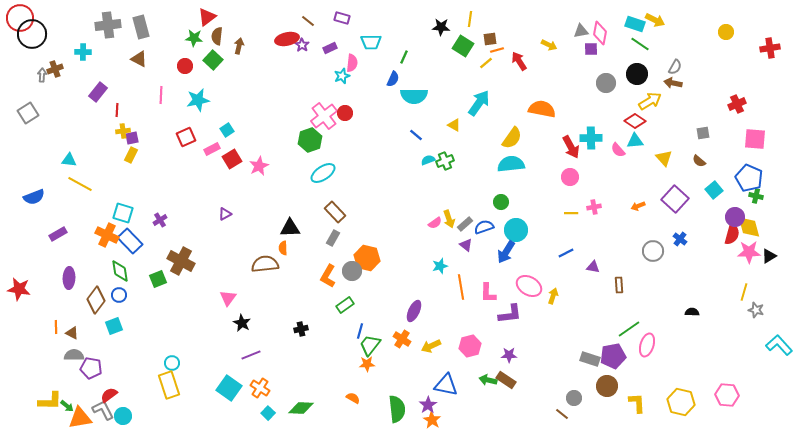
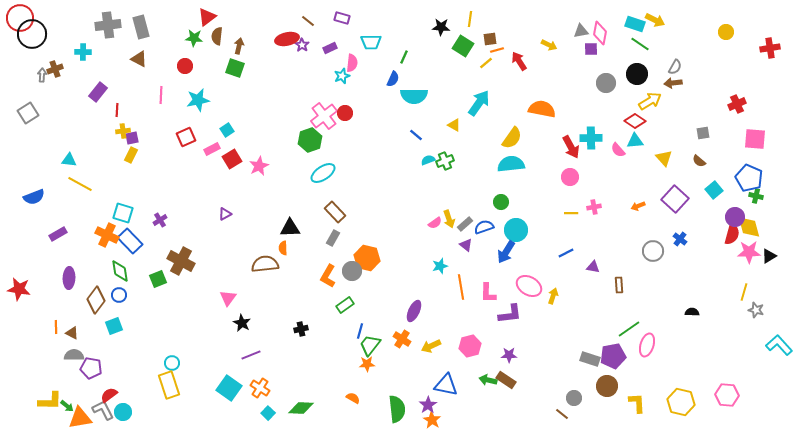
green square at (213, 60): moved 22 px right, 8 px down; rotated 24 degrees counterclockwise
brown arrow at (673, 83): rotated 18 degrees counterclockwise
cyan circle at (123, 416): moved 4 px up
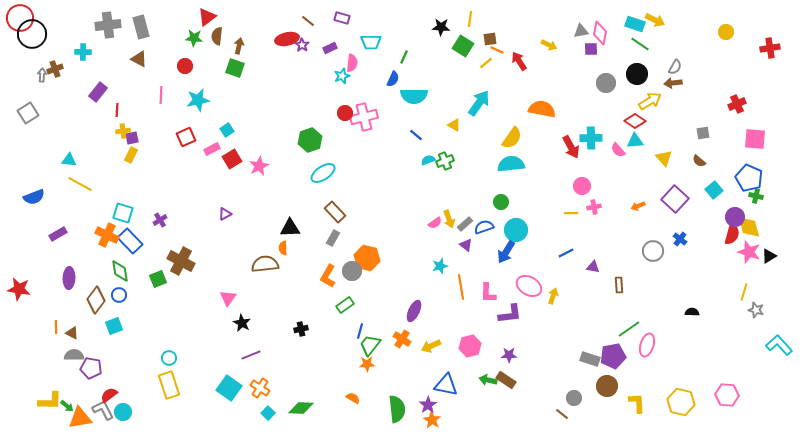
orange line at (497, 50): rotated 40 degrees clockwise
pink cross at (324, 116): moved 40 px right, 1 px down; rotated 24 degrees clockwise
pink circle at (570, 177): moved 12 px right, 9 px down
pink star at (749, 252): rotated 20 degrees clockwise
cyan circle at (172, 363): moved 3 px left, 5 px up
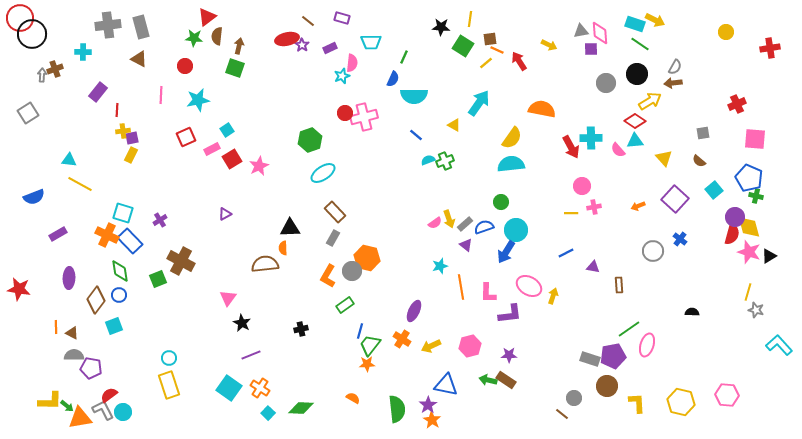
pink diamond at (600, 33): rotated 15 degrees counterclockwise
yellow line at (744, 292): moved 4 px right
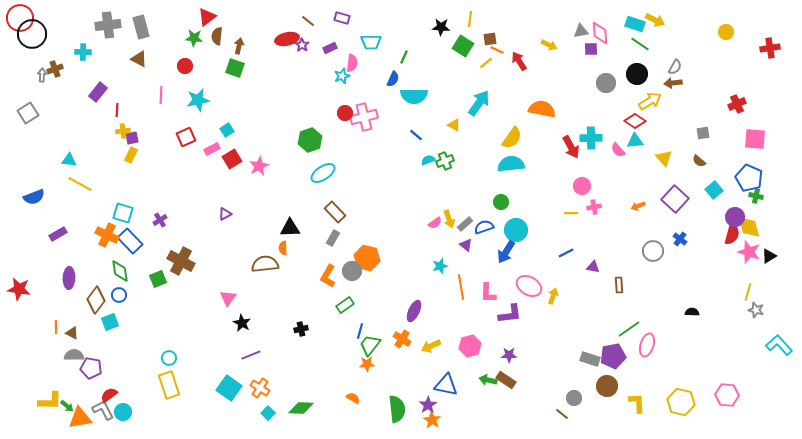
cyan square at (114, 326): moved 4 px left, 4 px up
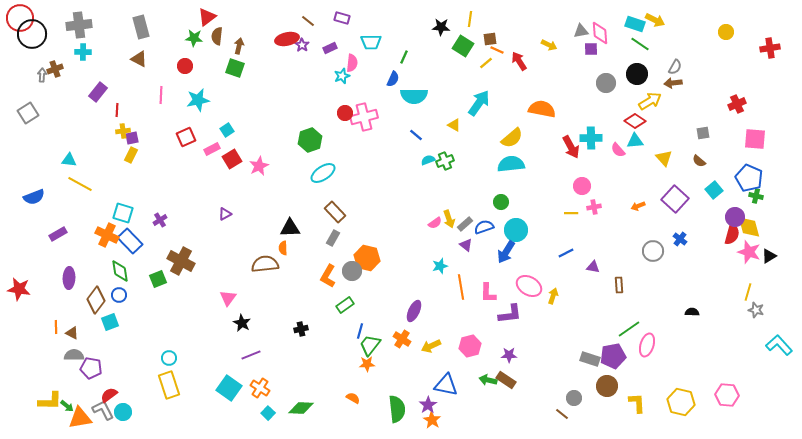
gray cross at (108, 25): moved 29 px left
yellow semicircle at (512, 138): rotated 15 degrees clockwise
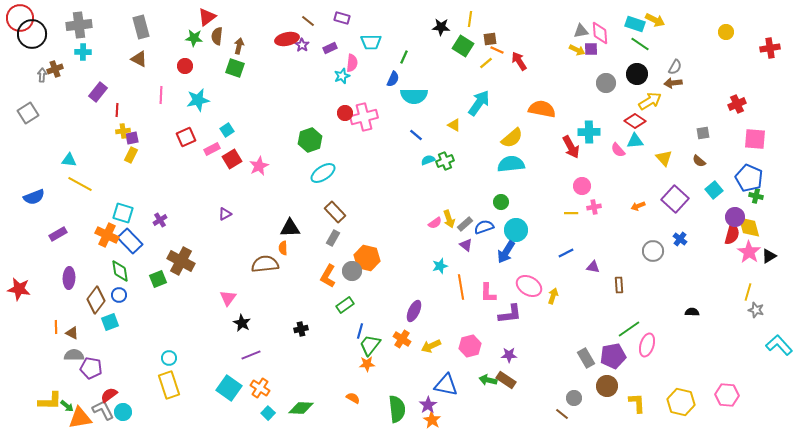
yellow arrow at (549, 45): moved 28 px right, 5 px down
cyan cross at (591, 138): moved 2 px left, 6 px up
pink star at (749, 252): rotated 15 degrees clockwise
gray rectangle at (590, 359): moved 4 px left, 1 px up; rotated 42 degrees clockwise
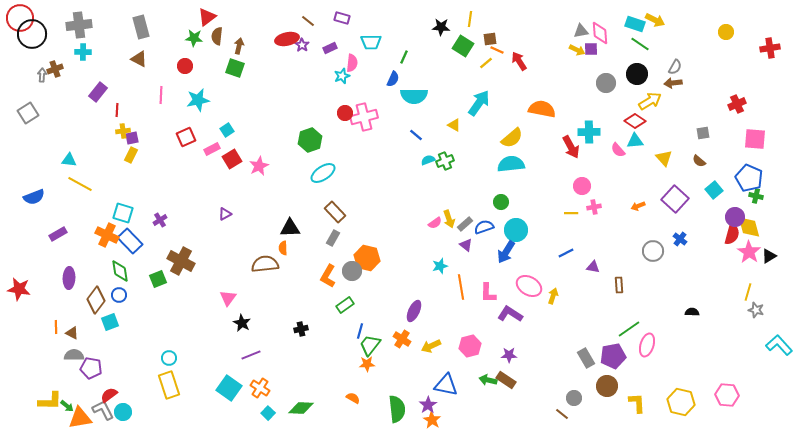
purple L-shape at (510, 314): rotated 140 degrees counterclockwise
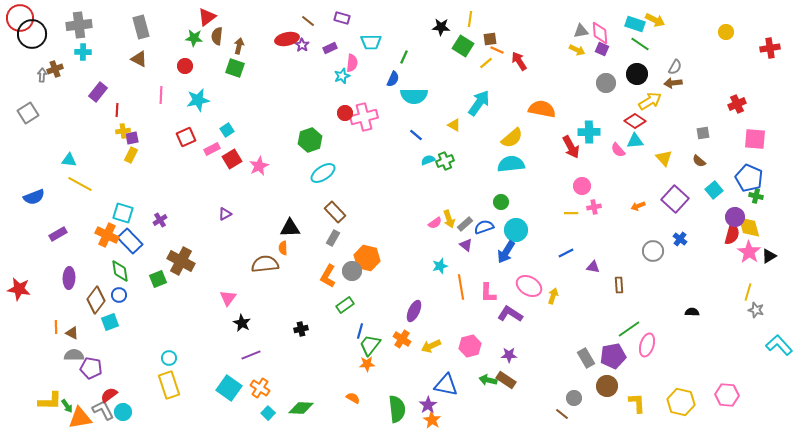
purple square at (591, 49): moved 11 px right; rotated 24 degrees clockwise
green arrow at (67, 406): rotated 16 degrees clockwise
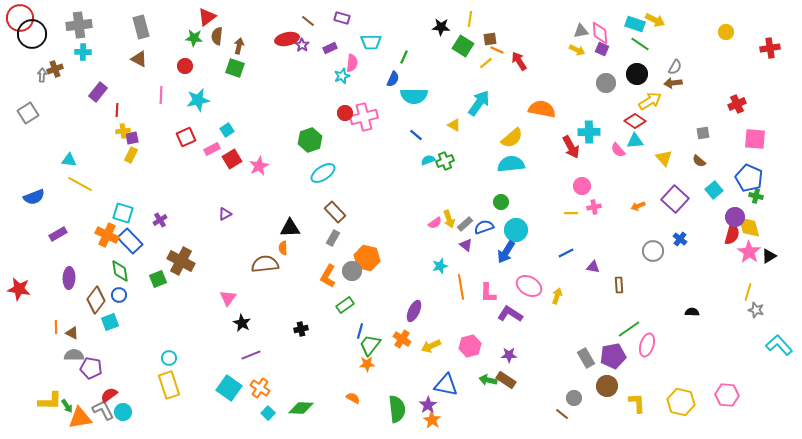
yellow arrow at (553, 296): moved 4 px right
